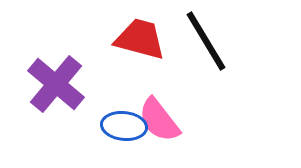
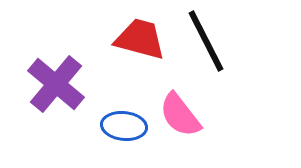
black line: rotated 4 degrees clockwise
pink semicircle: moved 21 px right, 5 px up
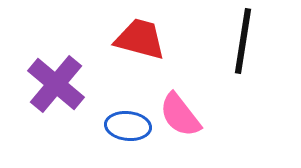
black line: moved 37 px right; rotated 36 degrees clockwise
blue ellipse: moved 4 px right
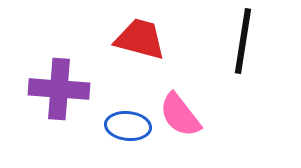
purple cross: moved 3 px right, 5 px down; rotated 36 degrees counterclockwise
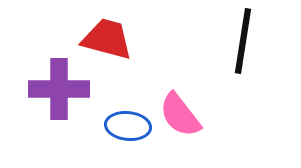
red trapezoid: moved 33 px left
purple cross: rotated 4 degrees counterclockwise
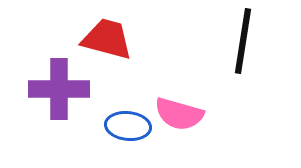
pink semicircle: moved 1 px left, 1 px up; rotated 36 degrees counterclockwise
